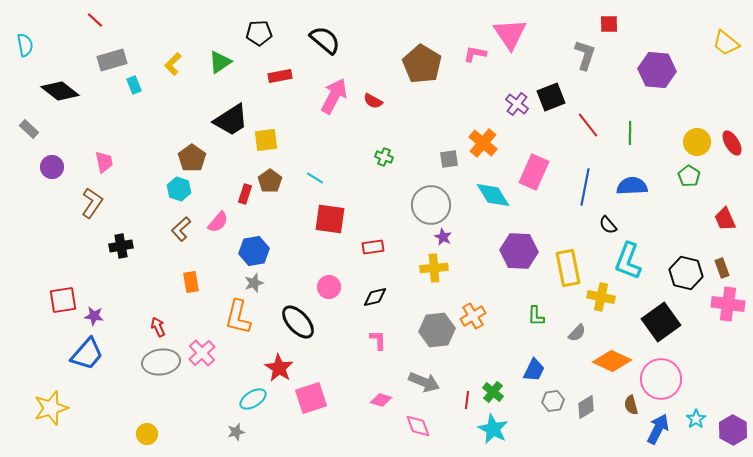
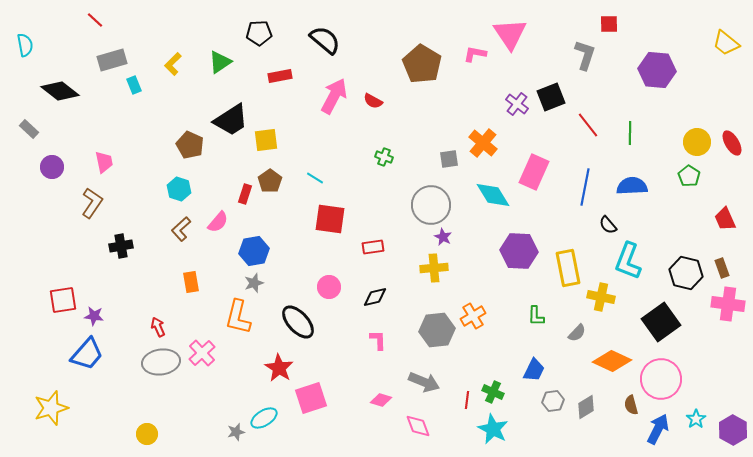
brown pentagon at (192, 158): moved 2 px left, 13 px up; rotated 12 degrees counterclockwise
green cross at (493, 392): rotated 15 degrees counterclockwise
cyan ellipse at (253, 399): moved 11 px right, 19 px down
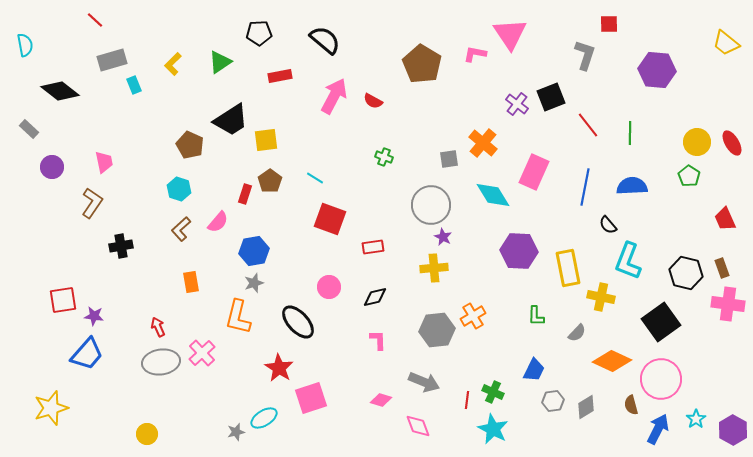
red square at (330, 219): rotated 12 degrees clockwise
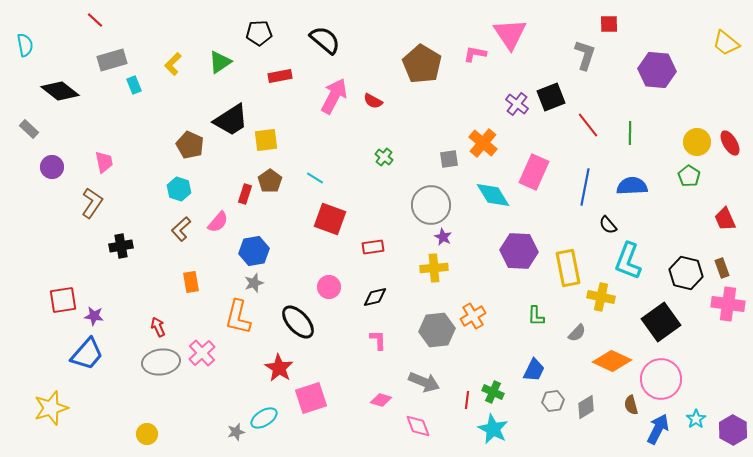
red ellipse at (732, 143): moved 2 px left
green cross at (384, 157): rotated 18 degrees clockwise
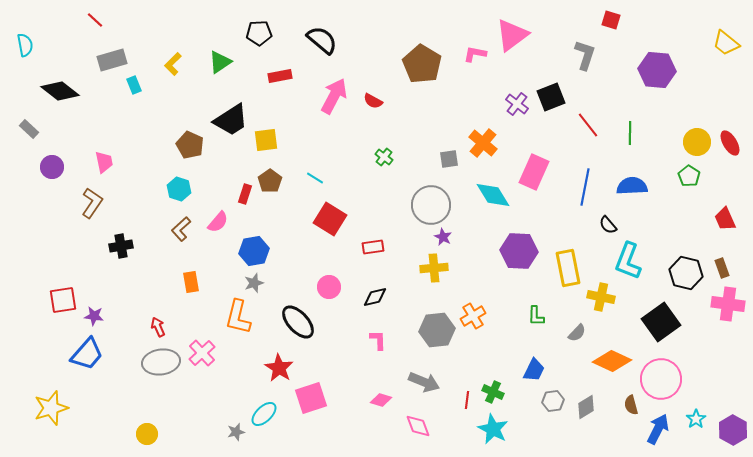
red square at (609, 24): moved 2 px right, 4 px up; rotated 18 degrees clockwise
pink triangle at (510, 34): moved 2 px right, 1 px down; rotated 27 degrees clockwise
black semicircle at (325, 40): moved 3 px left
red square at (330, 219): rotated 12 degrees clockwise
cyan ellipse at (264, 418): moved 4 px up; rotated 12 degrees counterclockwise
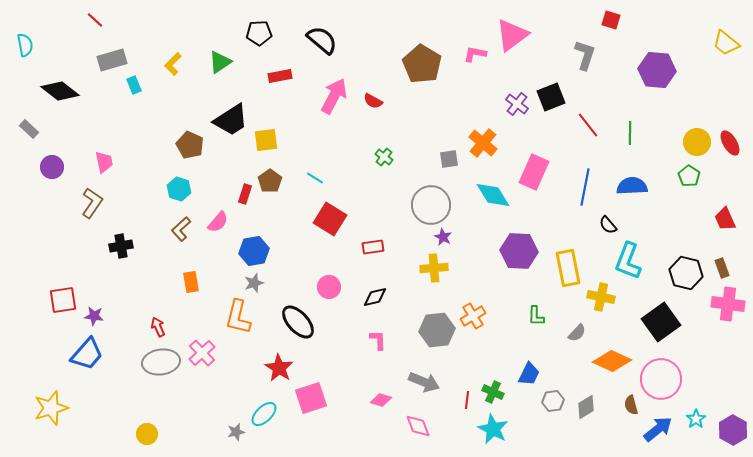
blue trapezoid at (534, 370): moved 5 px left, 4 px down
blue arrow at (658, 429): rotated 24 degrees clockwise
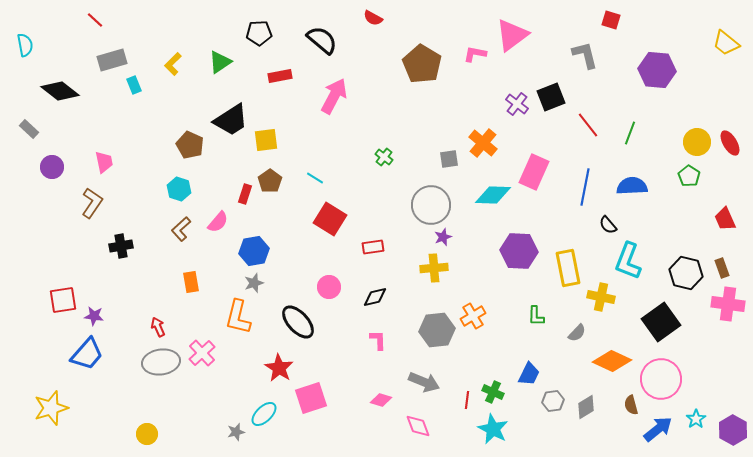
gray L-shape at (585, 55): rotated 32 degrees counterclockwise
red semicircle at (373, 101): moved 83 px up
green line at (630, 133): rotated 20 degrees clockwise
cyan diamond at (493, 195): rotated 57 degrees counterclockwise
purple star at (443, 237): rotated 24 degrees clockwise
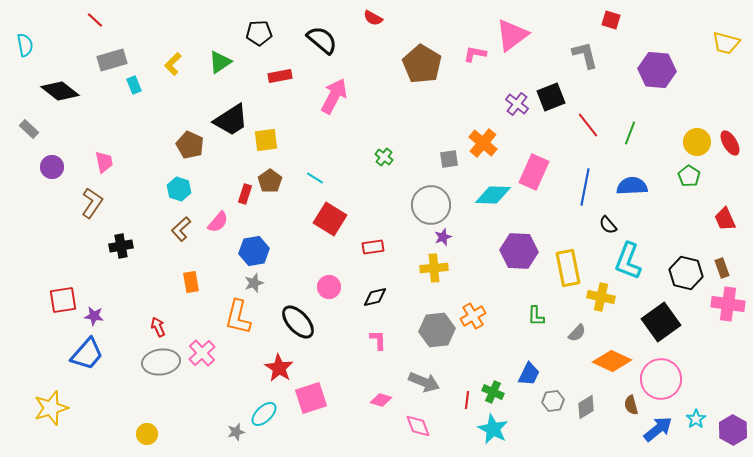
yellow trapezoid at (726, 43): rotated 24 degrees counterclockwise
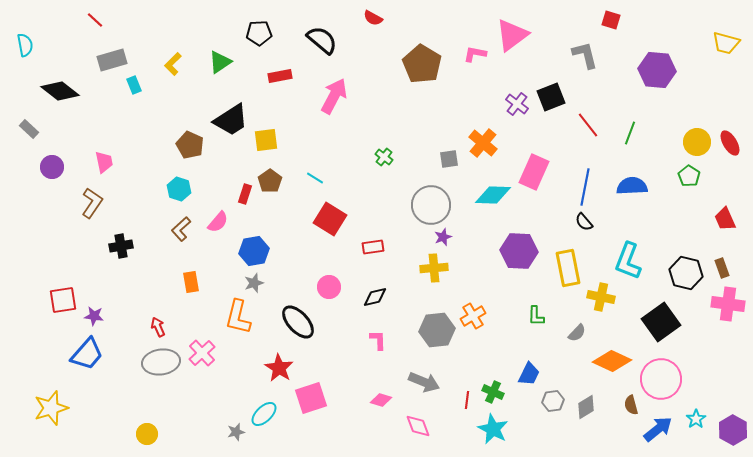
black semicircle at (608, 225): moved 24 px left, 3 px up
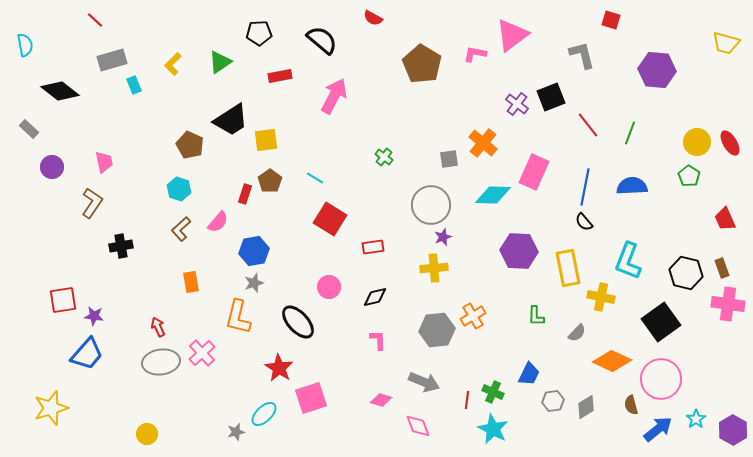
gray L-shape at (585, 55): moved 3 px left
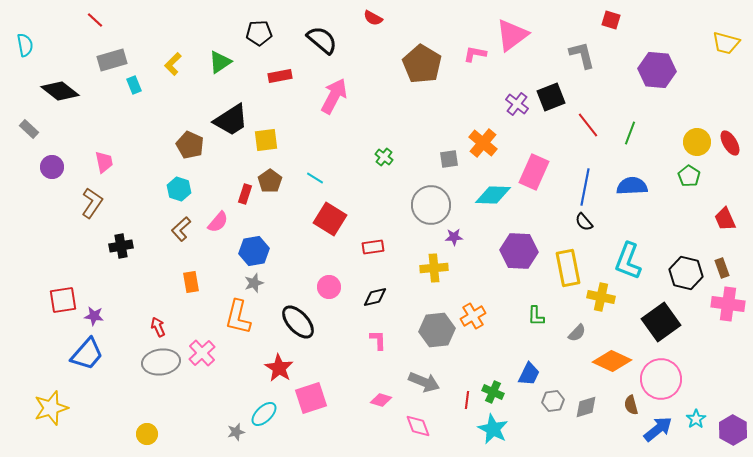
purple star at (443, 237): moved 11 px right; rotated 18 degrees clockwise
gray diamond at (586, 407): rotated 15 degrees clockwise
